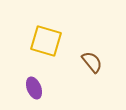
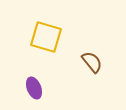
yellow square: moved 4 px up
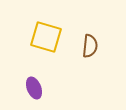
brown semicircle: moved 2 px left, 16 px up; rotated 45 degrees clockwise
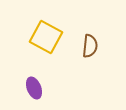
yellow square: rotated 12 degrees clockwise
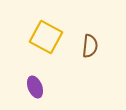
purple ellipse: moved 1 px right, 1 px up
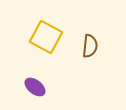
purple ellipse: rotated 30 degrees counterclockwise
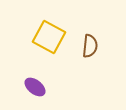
yellow square: moved 3 px right
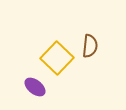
yellow square: moved 8 px right, 21 px down; rotated 16 degrees clockwise
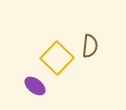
purple ellipse: moved 1 px up
